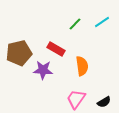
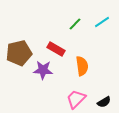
pink trapezoid: rotated 10 degrees clockwise
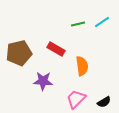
green line: moved 3 px right; rotated 32 degrees clockwise
purple star: moved 11 px down
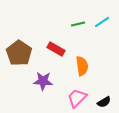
brown pentagon: rotated 25 degrees counterclockwise
pink trapezoid: moved 1 px right, 1 px up
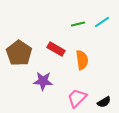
orange semicircle: moved 6 px up
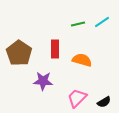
red rectangle: moved 1 px left; rotated 60 degrees clockwise
orange semicircle: rotated 66 degrees counterclockwise
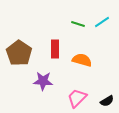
green line: rotated 32 degrees clockwise
black semicircle: moved 3 px right, 1 px up
